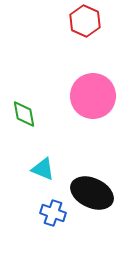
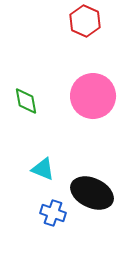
green diamond: moved 2 px right, 13 px up
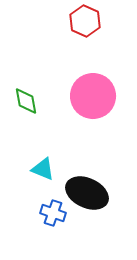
black ellipse: moved 5 px left
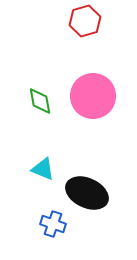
red hexagon: rotated 20 degrees clockwise
green diamond: moved 14 px right
blue cross: moved 11 px down
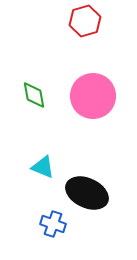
green diamond: moved 6 px left, 6 px up
cyan triangle: moved 2 px up
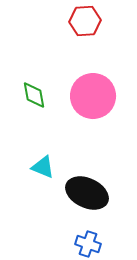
red hexagon: rotated 12 degrees clockwise
blue cross: moved 35 px right, 20 px down
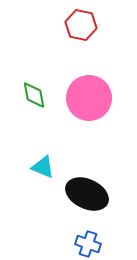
red hexagon: moved 4 px left, 4 px down; rotated 16 degrees clockwise
pink circle: moved 4 px left, 2 px down
black ellipse: moved 1 px down
